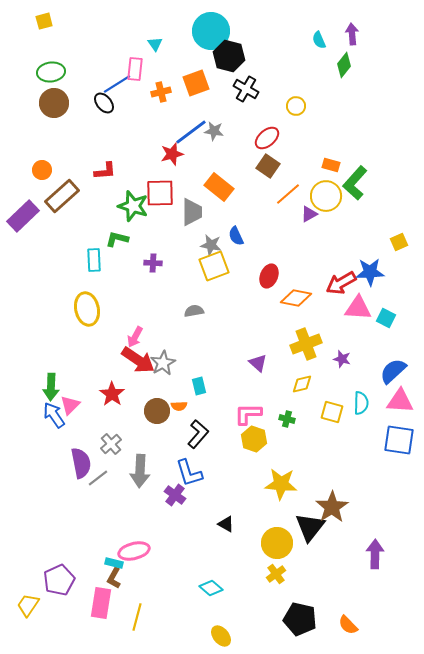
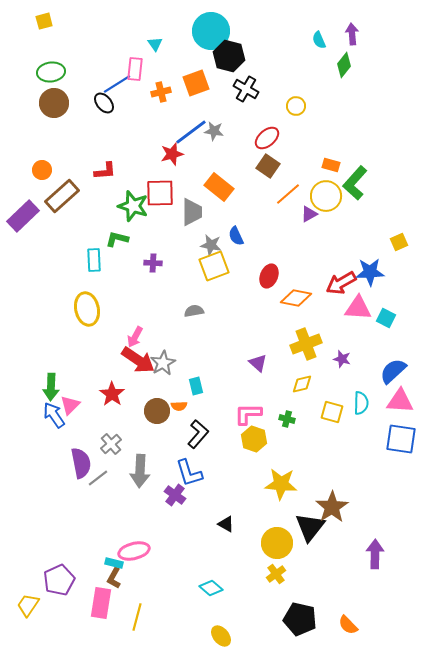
cyan rectangle at (199, 386): moved 3 px left
blue square at (399, 440): moved 2 px right, 1 px up
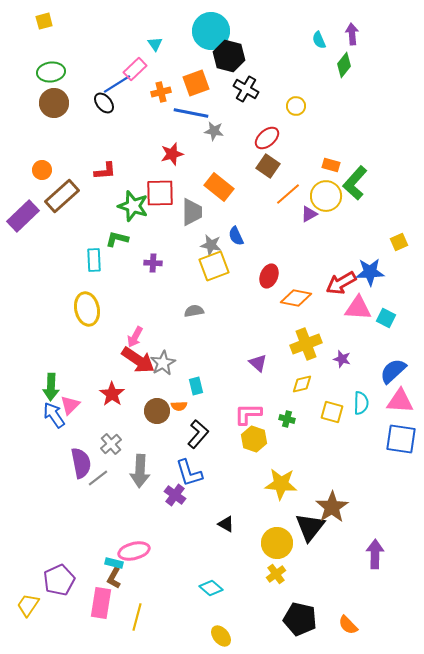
pink rectangle at (135, 69): rotated 40 degrees clockwise
blue line at (191, 132): moved 19 px up; rotated 48 degrees clockwise
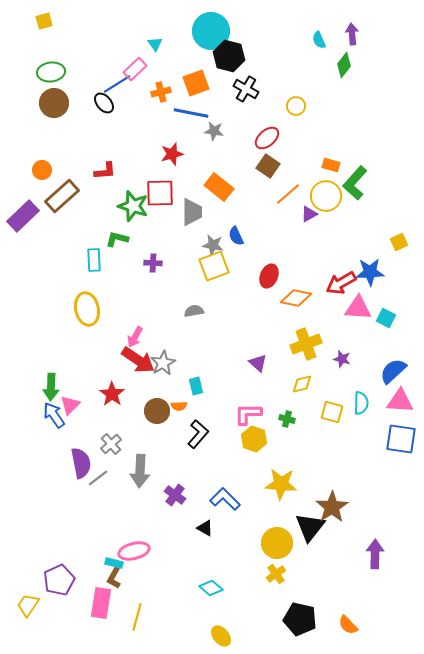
gray star at (211, 245): moved 2 px right
blue L-shape at (189, 473): moved 36 px right, 26 px down; rotated 152 degrees clockwise
black triangle at (226, 524): moved 21 px left, 4 px down
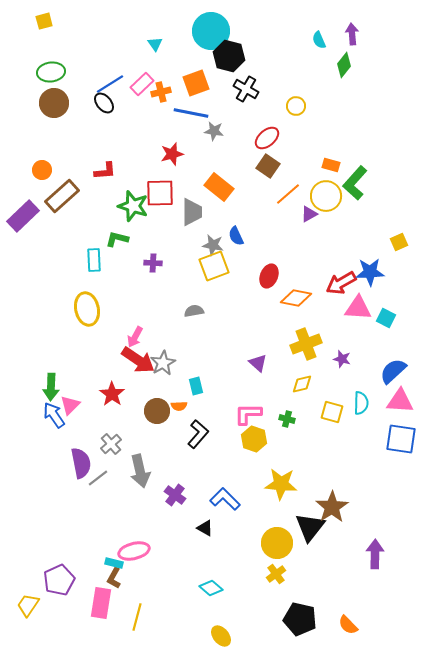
pink rectangle at (135, 69): moved 7 px right, 15 px down
blue line at (117, 84): moved 7 px left
gray arrow at (140, 471): rotated 16 degrees counterclockwise
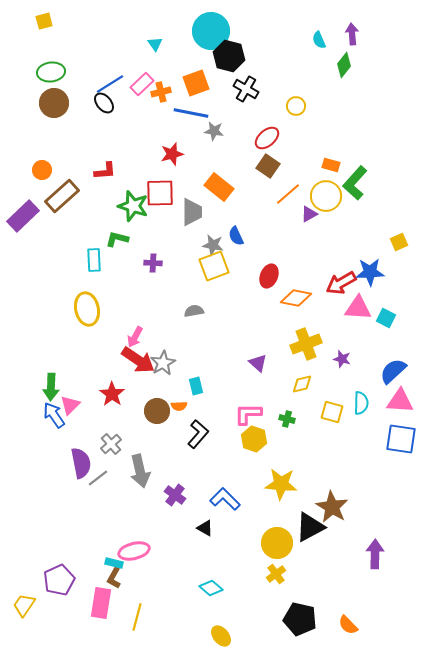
brown star at (332, 507): rotated 8 degrees counterclockwise
black triangle at (310, 527): rotated 24 degrees clockwise
yellow trapezoid at (28, 605): moved 4 px left
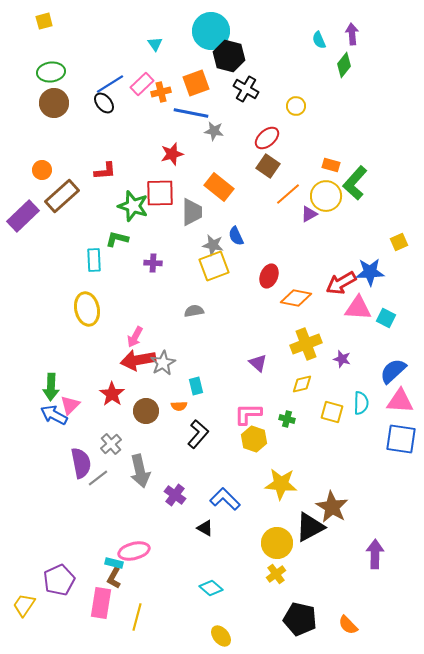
red arrow at (138, 360): rotated 136 degrees clockwise
brown circle at (157, 411): moved 11 px left
blue arrow at (54, 415): rotated 28 degrees counterclockwise
